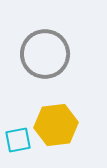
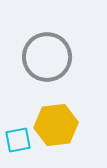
gray circle: moved 2 px right, 3 px down
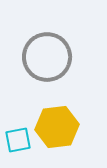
yellow hexagon: moved 1 px right, 2 px down
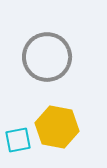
yellow hexagon: rotated 18 degrees clockwise
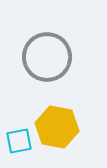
cyan square: moved 1 px right, 1 px down
